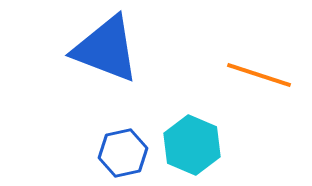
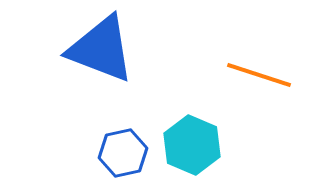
blue triangle: moved 5 px left
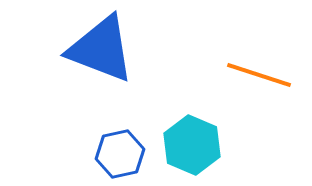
blue hexagon: moved 3 px left, 1 px down
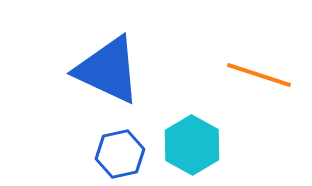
blue triangle: moved 7 px right, 21 px down; rotated 4 degrees clockwise
cyan hexagon: rotated 6 degrees clockwise
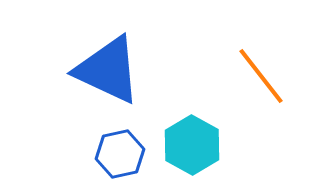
orange line: moved 2 px right, 1 px down; rotated 34 degrees clockwise
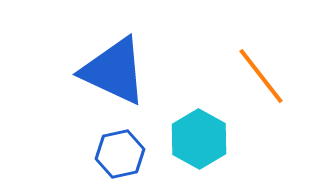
blue triangle: moved 6 px right, 1 px down
cyan hexagon: moved 7 px right, 6 px up
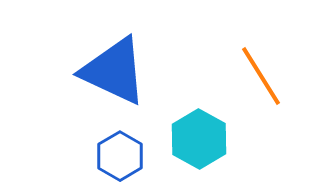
orange line: rotated 6 degrees clockwise
blue hexagon: moved 2 px down; rotated 18 degrees counterclockwise
